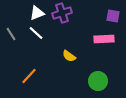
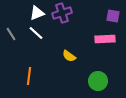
pink rectangle: moved 1 px right
orange line: rotated 36 degrees counterclockwise
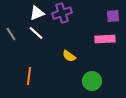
purple square: rotated 16 degrees counterclockwise
green circle: moved 6 px left
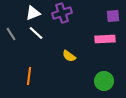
white triangle: moved 4 px left
green circle: moved 12 px right
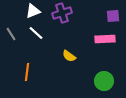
white triangle: moved 2 px up
orange line: moved 2 px left, 4 px up
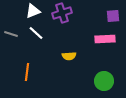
gray line: rotated 40 degrees counterclockwise
yellow semicircle: rotated 40 degrees counterclockwise
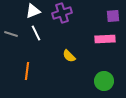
white line: rotated 21 degrees clockwise
yellow semicircle: rotated 48 degrees clockwise
orange line: moved 1 px up
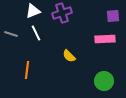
orange line: moved 1 px up
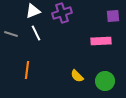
pink rectangle: moved 4 px left, 2 px down
yellow semicircle: moved 8 px right, 20 px down
green circle: moved 1 px right
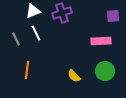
gray line: moved 5 px right, 5 px down; rotated 48 degrees clockwise
yellow semicircle: moved 3 px left
green circle: moved 10 px up
